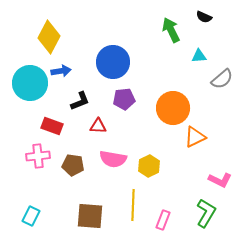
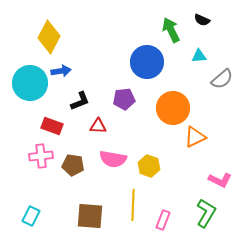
black semicircle: moved 2 px left, 3 px down
blue circle: moved 34 px right
pink cross: moved 3 px right
yellow hexagon: rotated 15 degrees counterclockwise
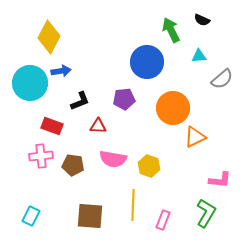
pink L-shape: rotated 20 degrees counterclockwise
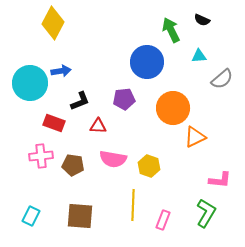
yellow diamond: moved 4 px right, 14 px up
red rectangle: moved 2 px right, 3 px up
brown square: moved 10 px left
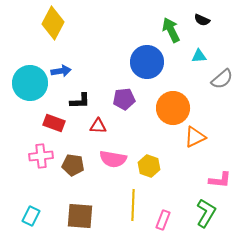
black L-shape: rotated 20 degrees clockwise
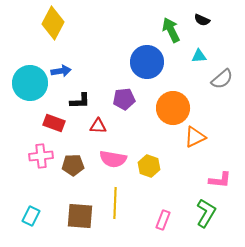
brown pentagon: rotated 10 degrees counterclockwise
yellow line: moved 18 px left, 2 px up
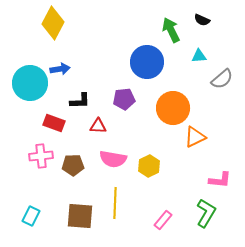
blue arrow: moved 1 px left, 2 px up
yellow hexagon: rotated 15 degrees clockwise
pink rectangle: rotated 18 degrees clockwise
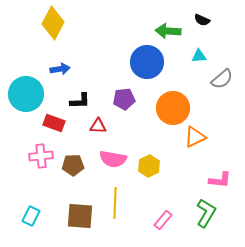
green arrow: moved 3 px left, 1 px down; rotated 60 degrees counterclockwise
cyan circle: moved 4 px left, 11 px down
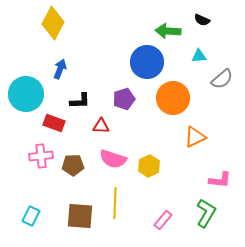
blue arrow: rotated 60 degrees counterclockwise
purple pentagon: rotated 10 degrees counterclockwise
orange circle: moved 10 px up
red triangle: moved 3 px right
pink semicircle: rotated 8 degrees clockwise
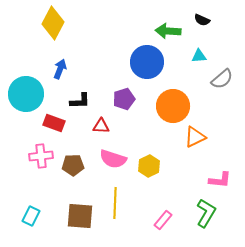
orange circle: moved 8 px down
